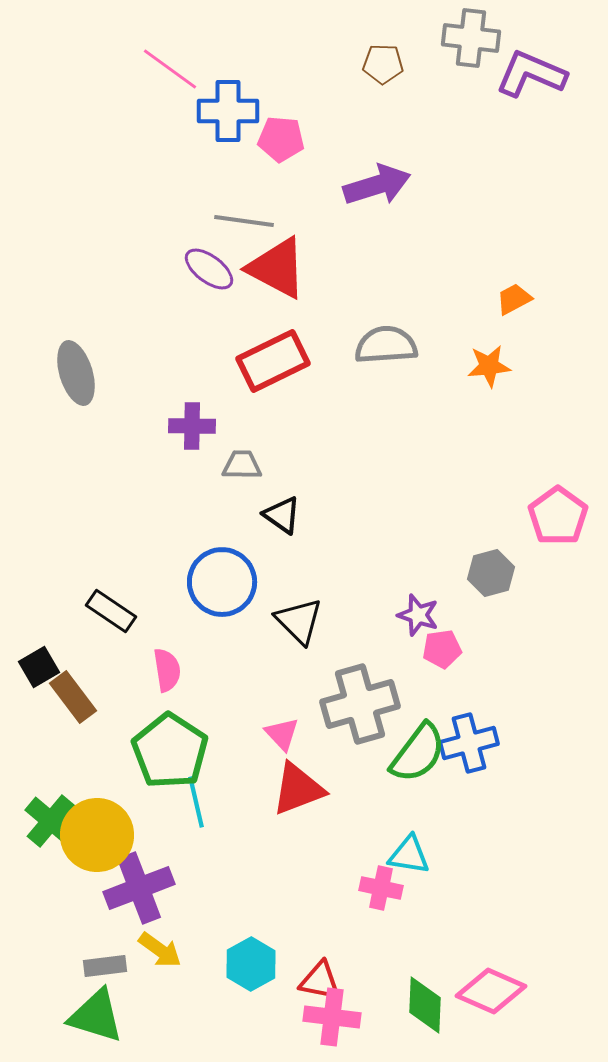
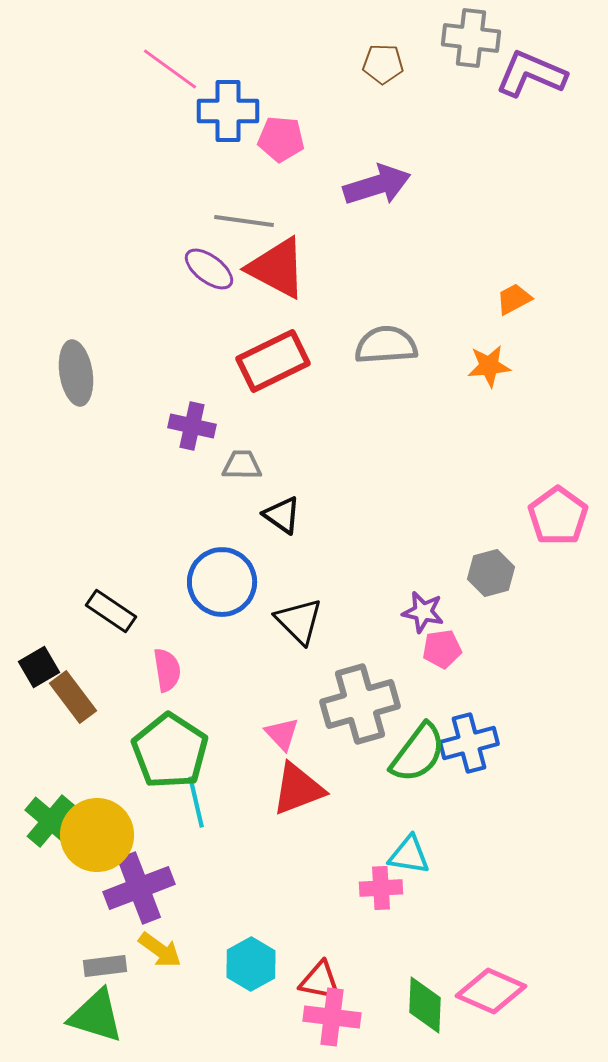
gray ellipse at (76, 373): rotated 8 degrees clockwise
purple cross at (192, 426): rotated 12 degrees clockwise
purple star at (418, 615): moved 5 px right, 3 px up; rotated 6 degrees counterclockwise
pink cross at (381, 888): rotated 15 degrees counterclockwise
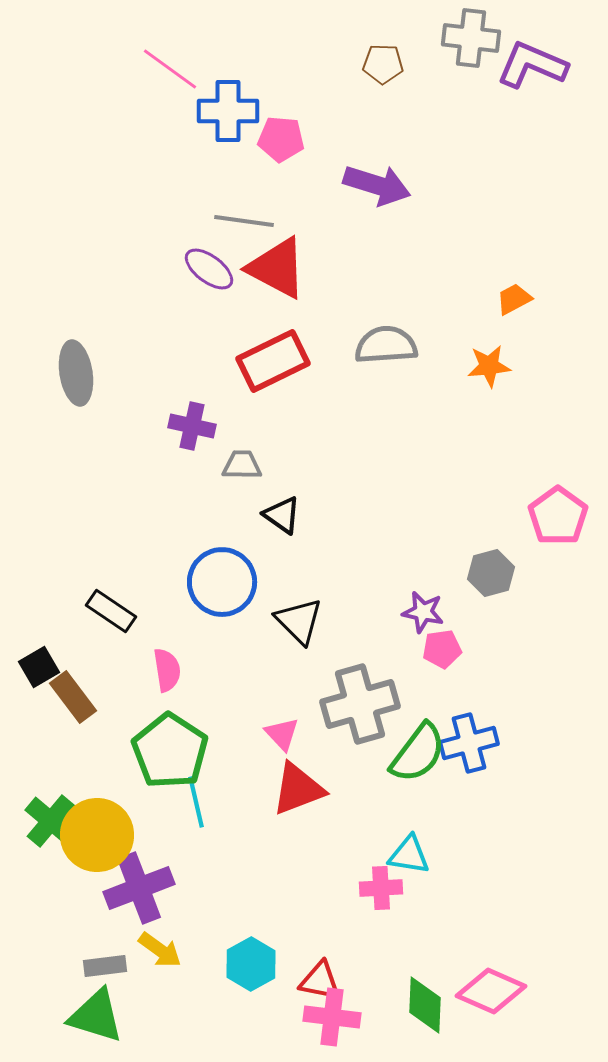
purple L-shape at (531, 74): moved 1 px right, 9 px up
purple arrow at (377, 185): rotated 34 degrees clockwise
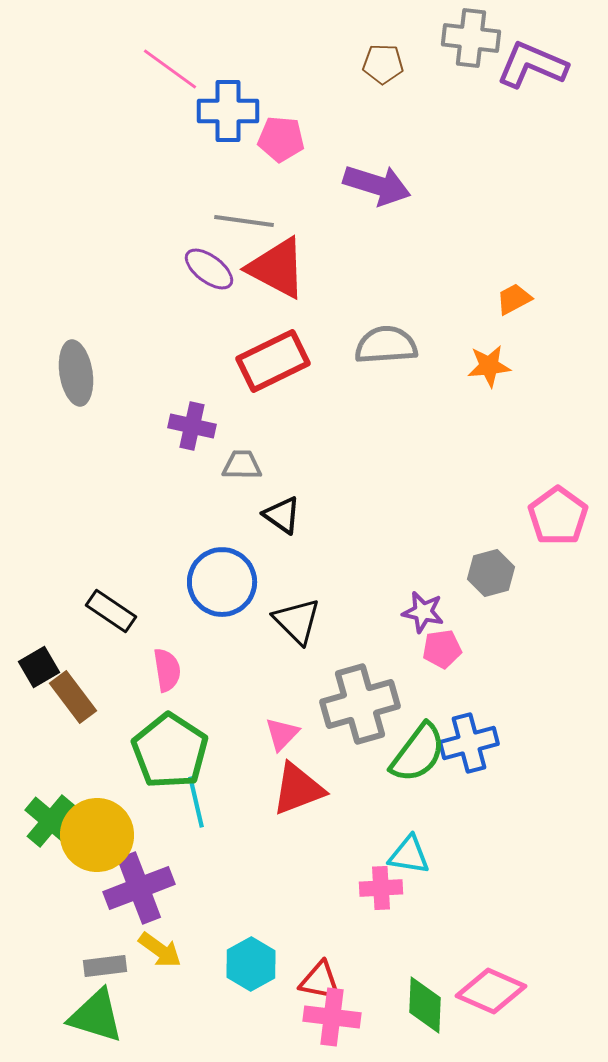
black triangle at (299, 621): moved 2 px left
pink triangle at (282, 734): rotated 27 degrees clockwise
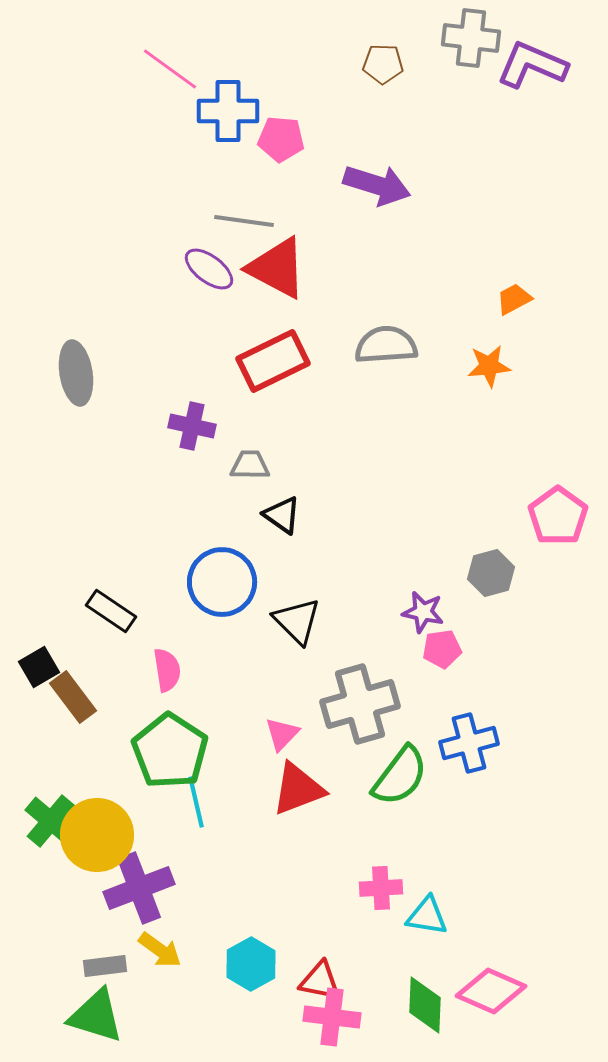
gray trapezoid at (242, 465): moved 8 px right
green semicircle at (418, 753): moved 18 px left, 23 px down
cyan triangle at (409, 855): moved 18 px right, 61 px down
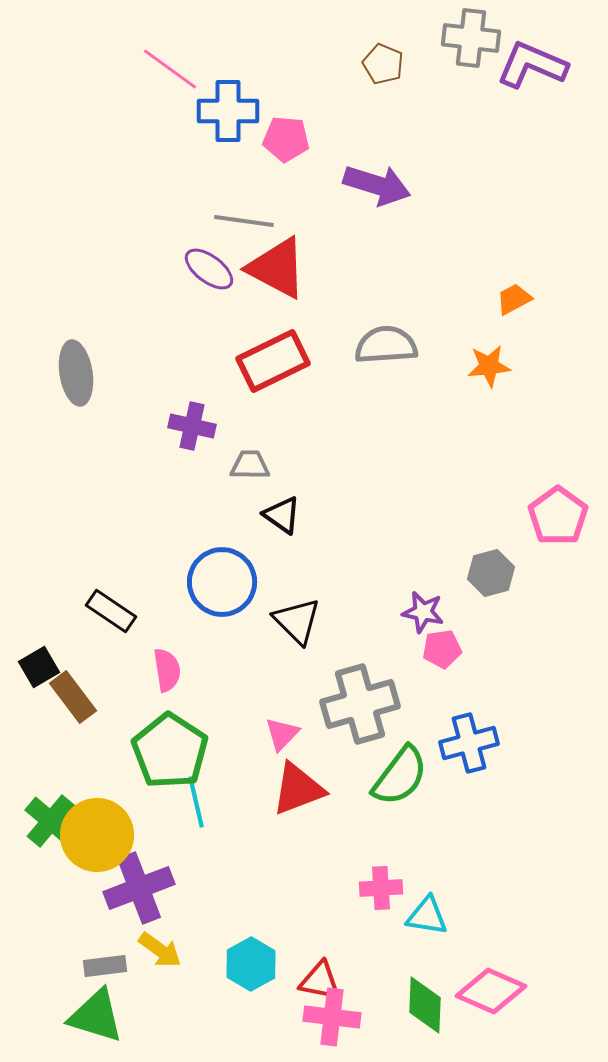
brown pentagon at (383, 64): rotated 21 degrees clockwise
pink pentagon at (281, 139): moved 5 px right
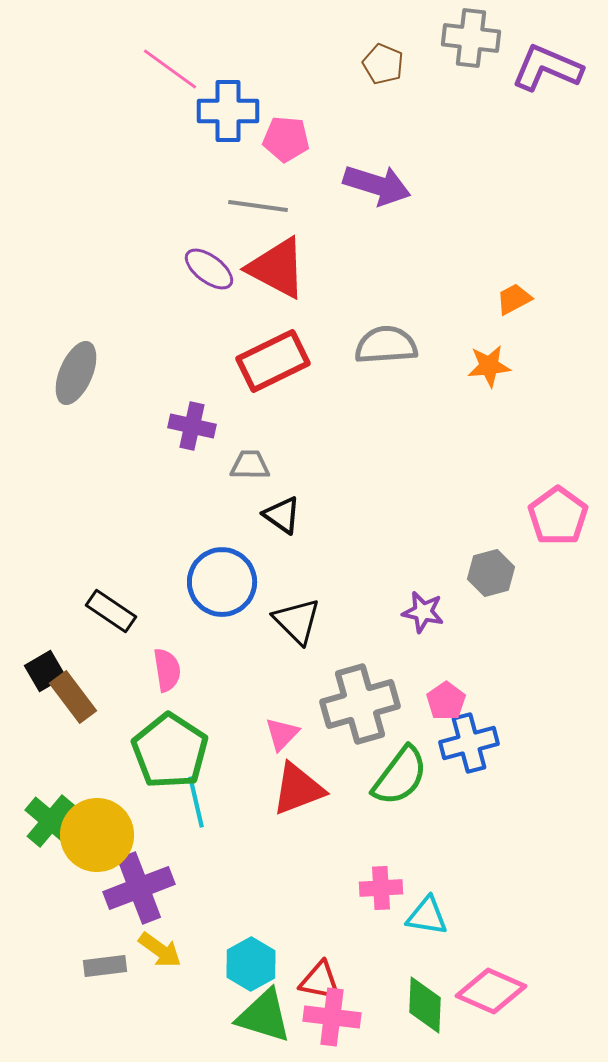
purple L-shape at (532, 65): moved 15 px right, 3 px down
gray line at (244, 221): moved 14 px right, 15 px up
gray ellipse at (76, 373): rotated 32 degrees clockwise
pink pentagon at (442, 649): moved 4 px right, 52 px down; rotated 27 degrees counterclockwise
black square at (39, 667): moved 6 px right, 4 px down
green triangle at (96, 1016): moved 168 px right
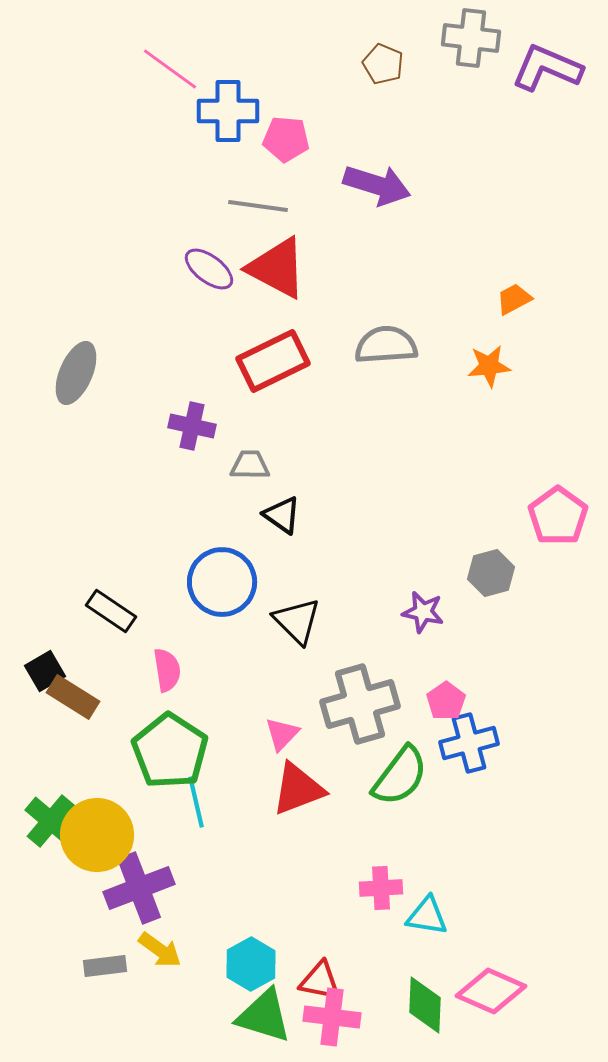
brown rectangle at (73, 697): rotated 21 degrees counterclockwise
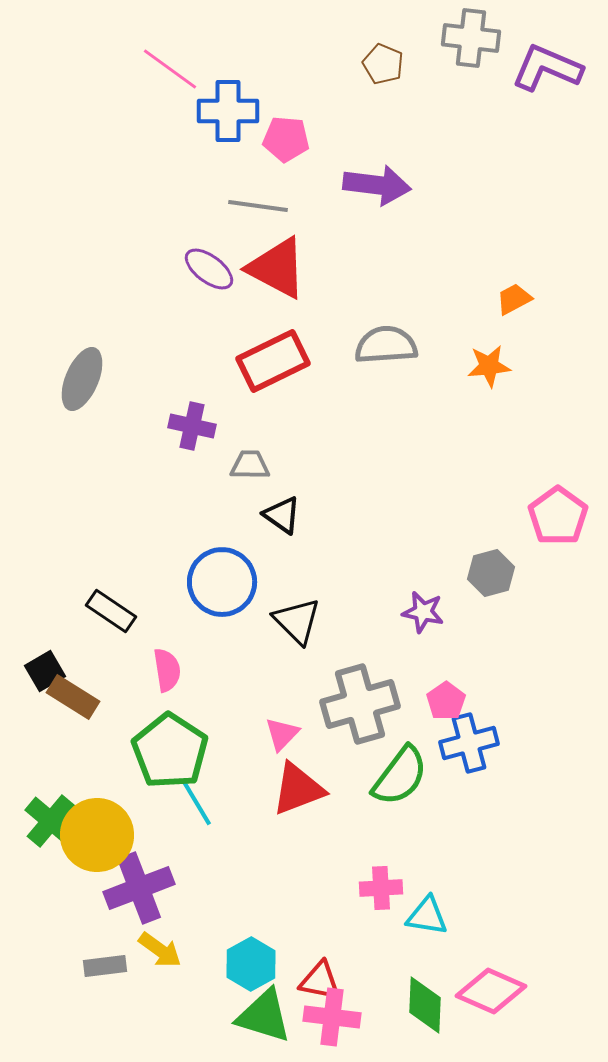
purple arrow at (377, 185): rotated 10 degrees counterclockwise
gray ellipse at (76, 373): moved 6 px right, 6 px down
cyan line at (196, 802): rotated 18 degrees counterclockwise
